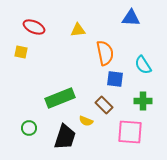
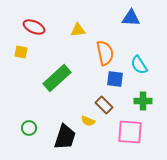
cyan semicircle: moved 4 px left
green rectangle: moved 3 px left, 20 px up; rotated 20 degrees counterclockwise
yellow semicircle: moved 2 px right
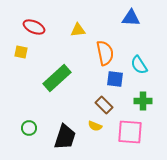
yellow semicircle: moved 7 px right, 5 px down
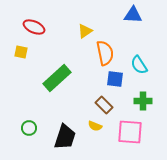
blue triangle: moved 2 px right, 3 px up
yellow triangle: moved 7 px right, 1 px down; rotated 28 degrees counterclockwise
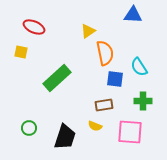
yellow triangle: moved 3 px right
cyan semicircle: moved 2 px down
brown rectangle: rotated 54 degrees counterclockwise
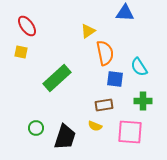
blue triangle: moved 8 px left, 2 px up
red ellipse: moved 7 px left, 1 px up; rotated 30 degrees clockwise
green circle: moved 7 px right
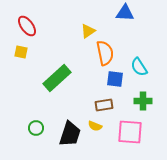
black trapezoid: moved 5 px right, 3 px up
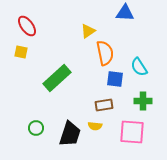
yellow semicircle: rotated 16 degrees counterclockwise
pink square: moved 2 px right
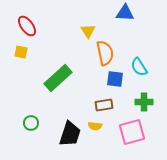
yellow triangle: rotated 28 degrees counterclockwise
green rectangle: moved 1 px right
green cross: moved 1 px right, 1 px down
green circle: moved 5 px left, 5 px up
pink square: rotated 20 degrees counterclockwise
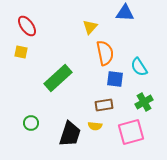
yellow triangle: moved 2 px right, 4 px up; rotated 14 degrees clockwise
green cross: rotated 30 degrees counterclockwise
pink square: moved 1 px left
